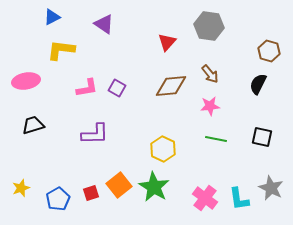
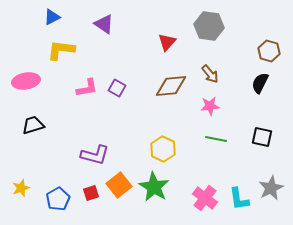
black semicircle: moved 2 px right, 1 px up
purple L-shape: moved 21 px down; rotated 16 degrees clockwise
gray star: rotated 20 degrees clockwise
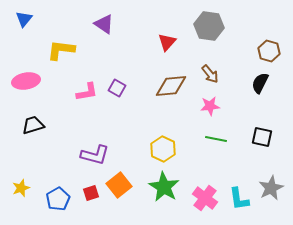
blue triangle: moved 28 px left, 2 px down; rotated 24 degrees counterclockwise
pink L-shape: moved 4 px down
green star: moved 10 px right
